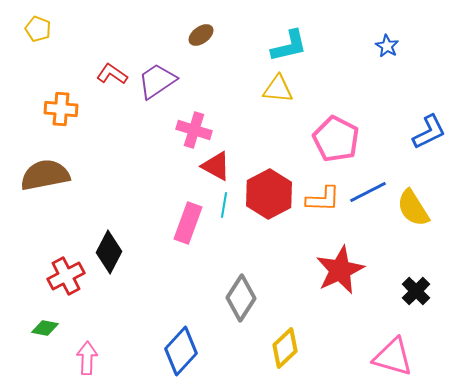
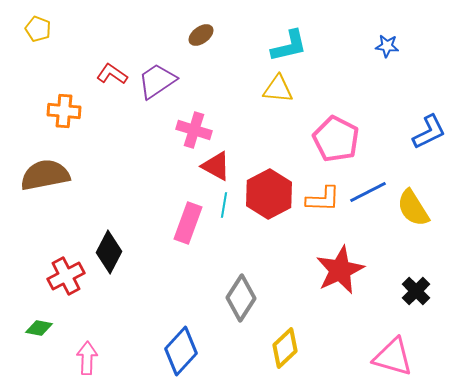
blue star: rotated 25 degrees counterclockwise
orange cross: moved 3 px right, 2 px down
green diamond: moved 6 px left
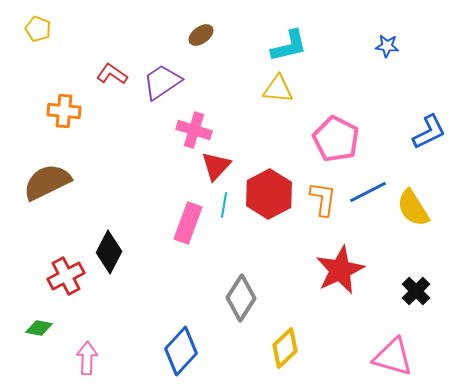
purple trapezoid: moved 5 px right, 1 px down
red triangle: rotated 44 degrees clockwise
brown semicircle: moved 2 px right, 7 px down; rotated 15 degrees counterclockwise
orange L-shape: rotated 84 degrees counterclockwise
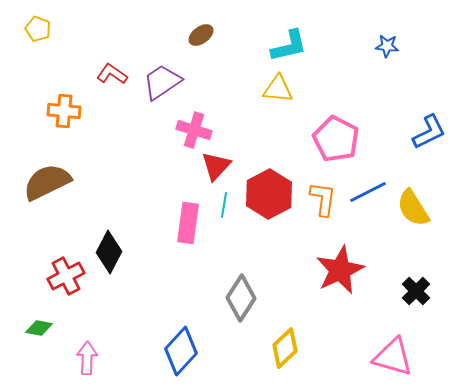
pink rectangle: rotated 12 degrees counterclockwise
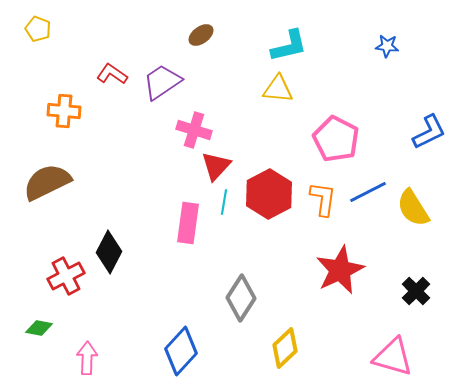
cyan line: moved 3 px up
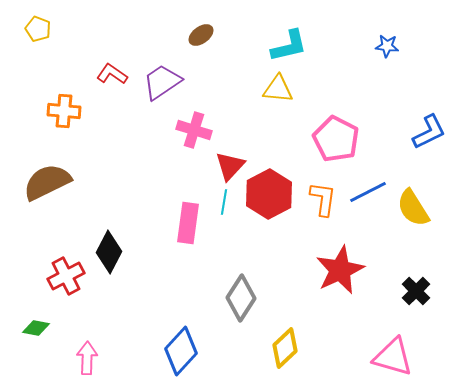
red triangle: moved 14 px right
green diamond: moved 3 px left
